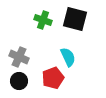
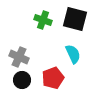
cyan semicircle: moved 5 px right, 3 px up
black circle: moved 3 px right, 1 px up
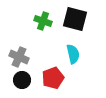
green cross: moved 1 px down
cyan semicircle: rotated 12 degrees clockwise
